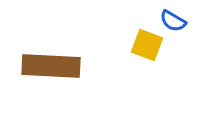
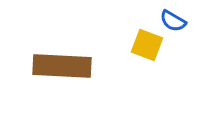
brown rectangle: moved 11 px right
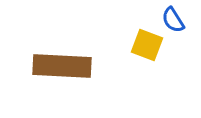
blue semicircle: moved 1 px up; rotated 28 degrees clockwise
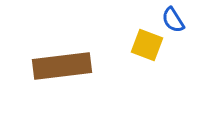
brown rectangle: rotated 10 degrees counterclockwise
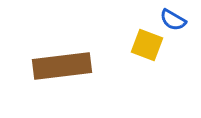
blue semicircle: rotated 28 degrees counterclockwise
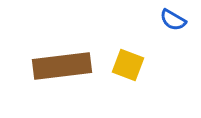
yellow square: moved 19 px left, 20 px down
